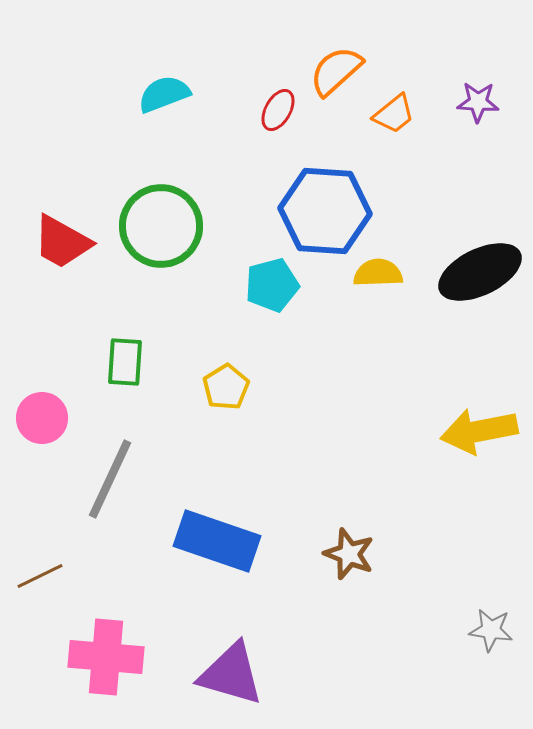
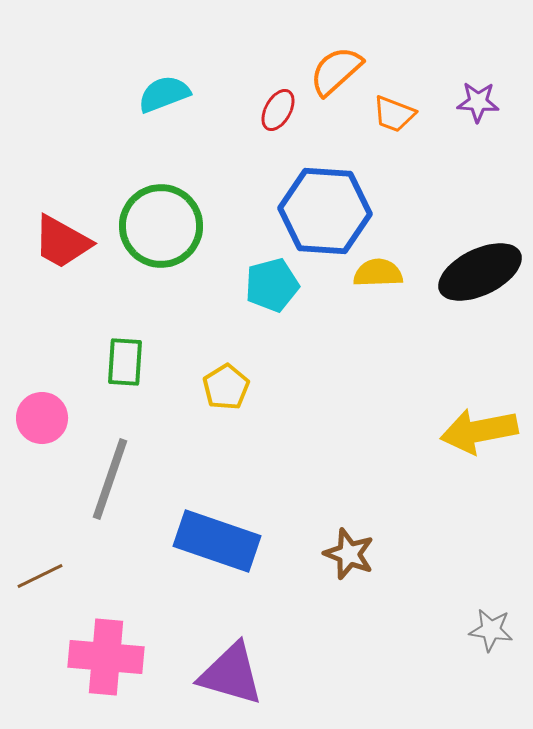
orange trapezoid: rotated 60 degrees clockwise
gray line: rotated 6 degrees counterclockwise
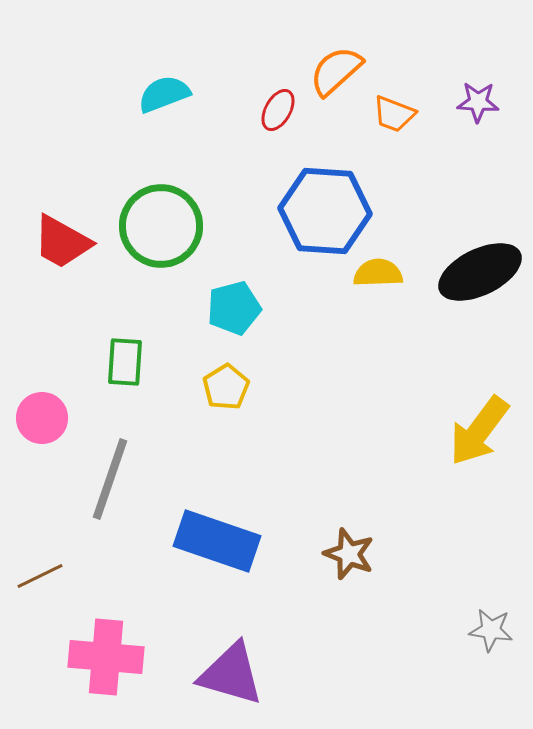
cyan pentagon: moved 38 px left, 23 px down
yellow arrow: rotated 42 degrees counterclockwise
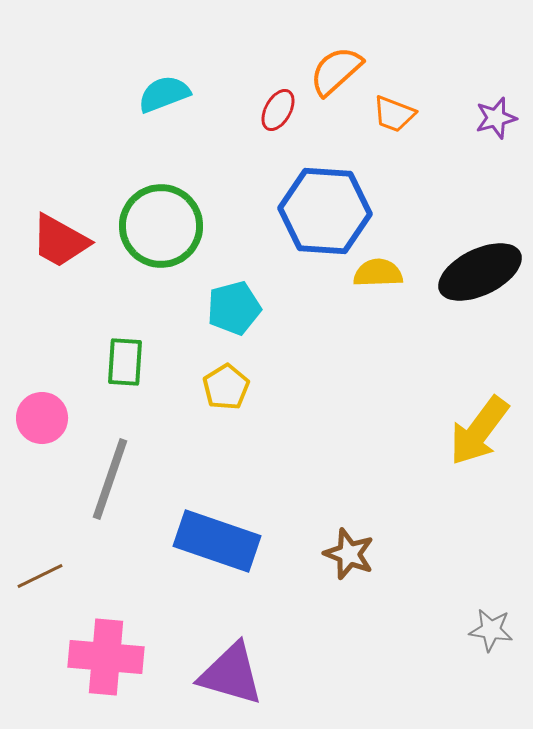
purple star: moved 18 px right, 16 px down; rotated 18 degrees counterclockwise
red trapezoid: moved 2 px left, 1 px up
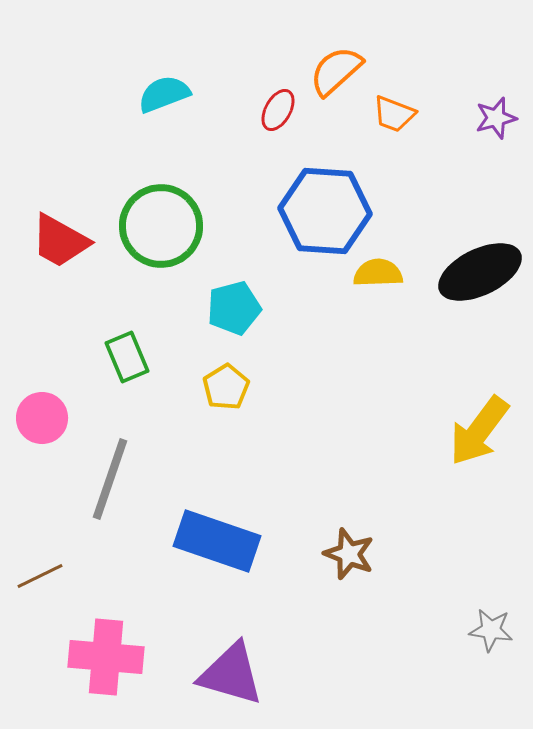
green rectangle: moved 2 px right, 5 px up; rotated 27 degrees counterclockwise
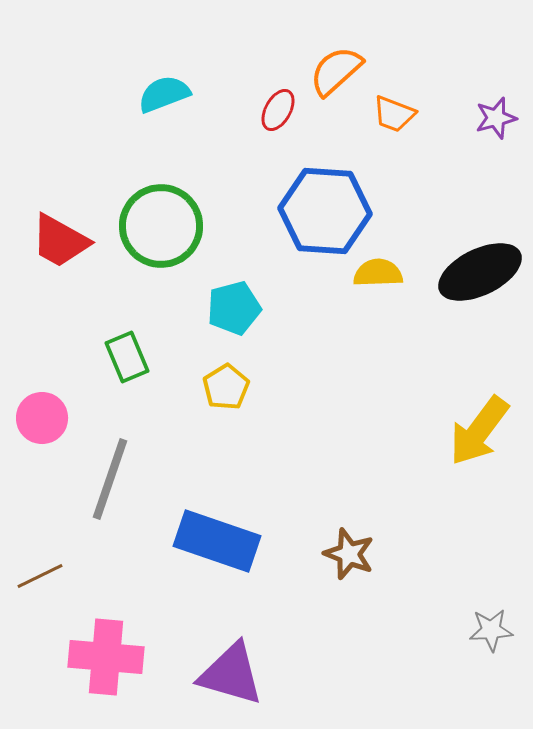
gray star: rotated 12 degrees counterclockwise
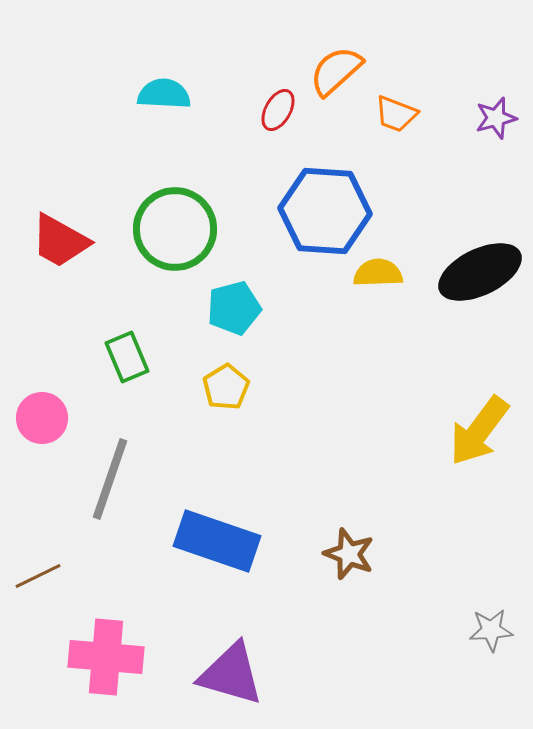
cyan semicircle: rotated 24 degrees clockwise
orange trapezoid: moved 2 px right
green circle: moved 14 px right, 3 px down
brown line: moved 2 px left
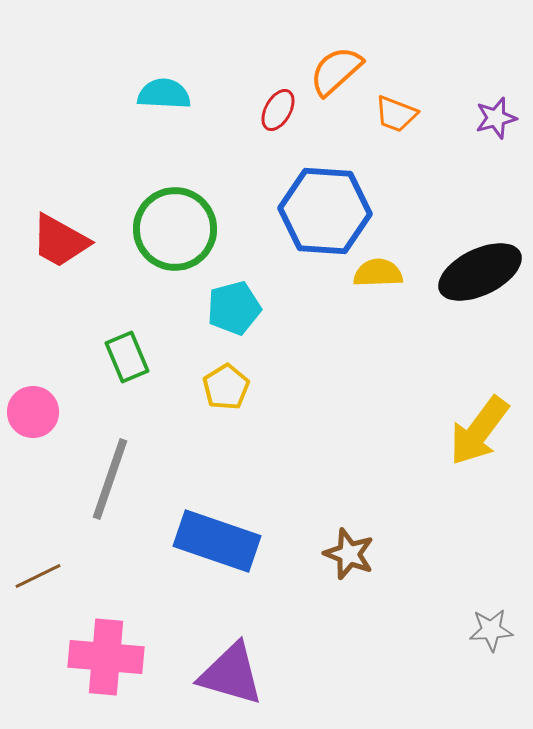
pink circle: moved 9 px left, 6 px up
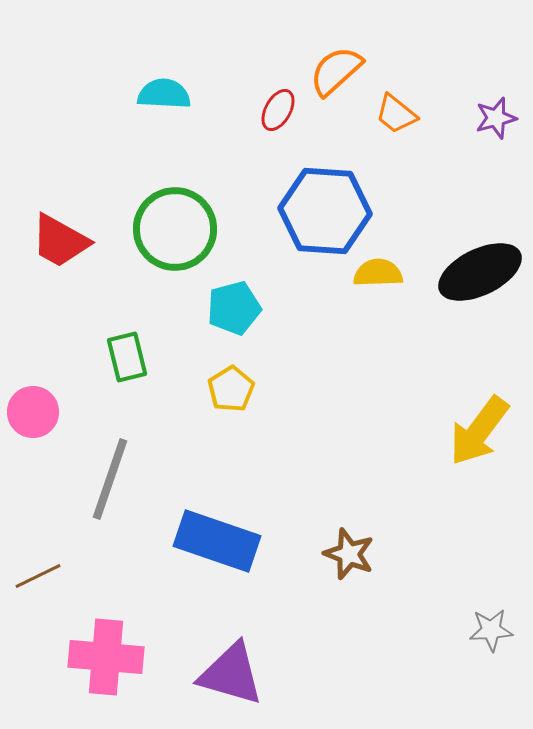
orange trapezoid: rotated 18 degrees clockwise
green rectangle: rotated 9 degrees clockwise
yellow pentagon: moved 5 px right, 2 px down
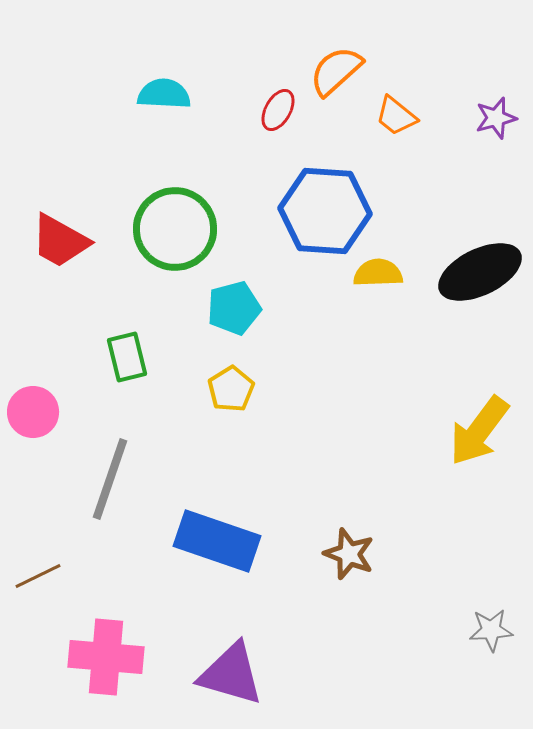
orange trapezoid: moved 2 px down
